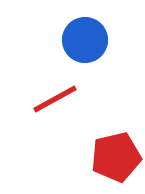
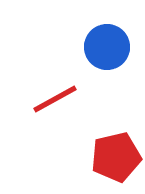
blue circle: moved 22 px right, 7 px down
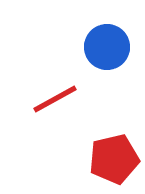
red pentagon: moved 2 px left, 2 px down
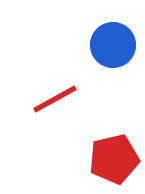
blue circle: moved 6 px right, 2 px up
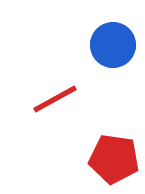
red pentagon: rotated 21 degrees clockwise
